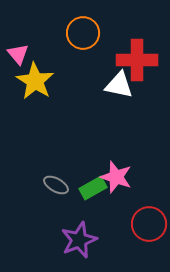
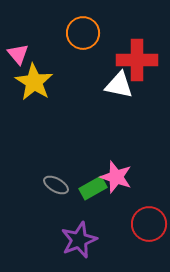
yellow star: moved 1 px left, 1 px down
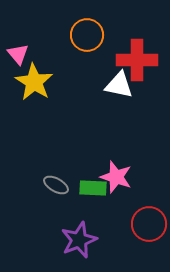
orange circle: moved 4 px right, 2 px down
green rectangle: rotated 32 degrees clockwise
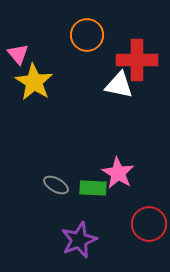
pink star: moved 2 px right, 4 px up; rotated 12 degrees clockwise
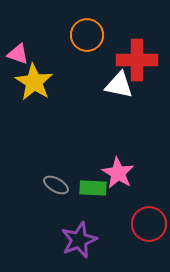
pink triangle: rotated 30 degrees counterclockwise
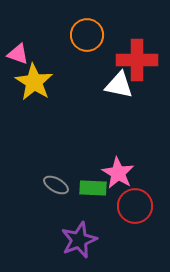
red circle: moved 14 px left, 18 px up
